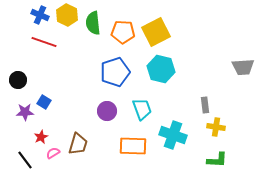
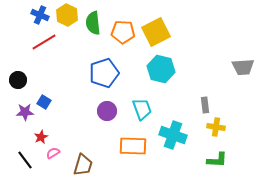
red line: rotated 50 degrees counterclockwise
blue pentagon: moved 11 px left, 1 px down
brown trapezoid: moved 5 px right, 21 px down
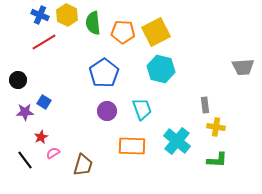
blue pentagon: rotated 16 degrees counterclockwise
cyan cross: moved 4 px right, 6 px down; rotated 20 degrees clockwise
orange rectangle: moved 1 px left
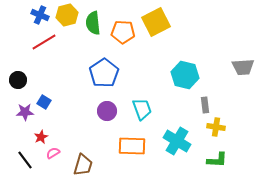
yellow hexagon: rotated 20 degrees clockwise
yellow square: moved 10 px up
cyan hexagon: moved 24 px right, 6 px down
cyan cross: rotated 8 degrees counterclockwise
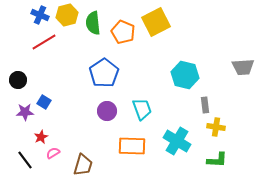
orange pentagon: rotated 20 degrees clockwise
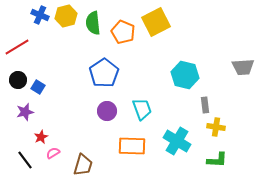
yellow hexagon: moved 1 px left, 1 px down
red line: moved 27 px left, 5 px down
blue square: moved 6 px left, 15 px up
purple star: rotated 12 degrees counterclockwise
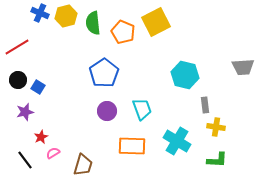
blue cross: moved 2 px up
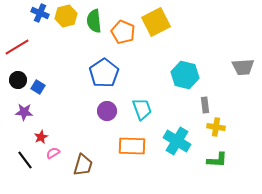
green semicircle: moved 1 px right, 2 px up
purple star: moved 1 px left; rotated 18 degrees clockwise
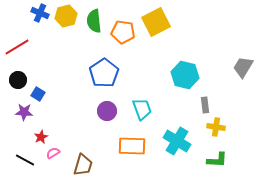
orange pentagon: rotated 15 degrees counterclockwise
gray trapezoid: rotated 125 degrees clockwise
blue square: moved 7 px down
black line: rotated 24 degrees counterclockwise
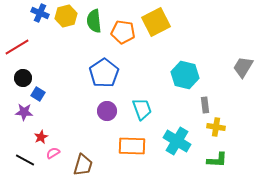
black circle: moved 5 px right, 2 px up
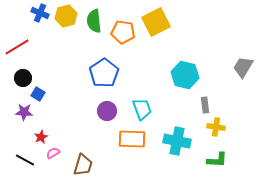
cyan cross: rotated 20 degrees counterclockwise
orange rectangle: moved 7 px up
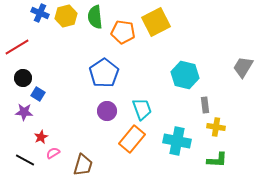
green semicircle: moved 1 px right, 4 px up
orange rectangle: rotated 52 degrees counterclockwise
